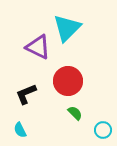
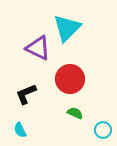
purple triangle: moved 1 px down
red circle: moved 2 px right, 2 px up
green semicircle: rotated 21 degrees counterclockwise
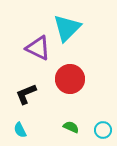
green semicircle: moved 4 px left, 14 px down
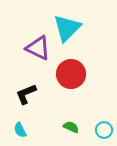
red circle: moved 1 px right, 5 px up
cyan circle: moved 1 px right
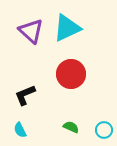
cyan triangle: rotated 20 degrees clockwise
purple triangle: moved 7 px left, 17 px up; rotated 16 degrees clockwise
black L-shape: moved 1 px left, 1 px down
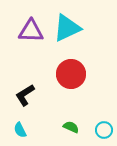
purple triangle: rotated 40 degrees counterclockwise
black L-shape: rotated 10 degrees counterclockwise
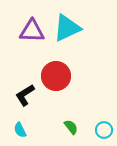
purple triangle: moved 1 px right
red circle: moved 15 px left, 2 px down
green semicircle: rotated 28 degrees clockwise
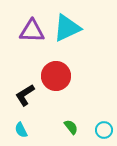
cyan semicircle: moved 1 px right
